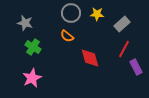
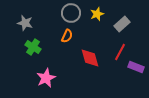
yellow star: rotated 24 degrees counterclockwise
orange semicircle: rotated 104 degrees counterclockwise
red line: moved 4 px left, 3 px down
purple rectangle: rotated 42 degrees counterclockwise
pink star: moved 14 px right
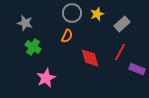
gray circle: moved 1 px right
purple rectangle: moved 1 px right, 2 px down
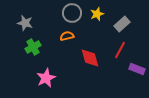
orange semicircle: rotated 128 degrees counterclockwise
green cross: rotated 28 degrees clockwise
red line: moved 2 px up
